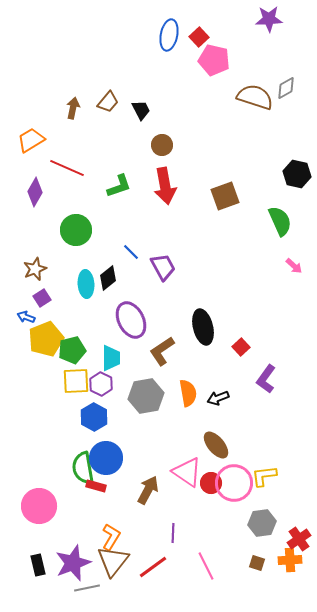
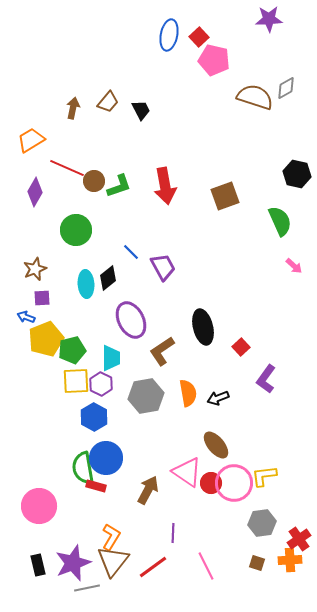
brown circle at (162, 145): moved 68 px left, 36 px down
purple square at (42, 298): rotated 30 degrees clockwise
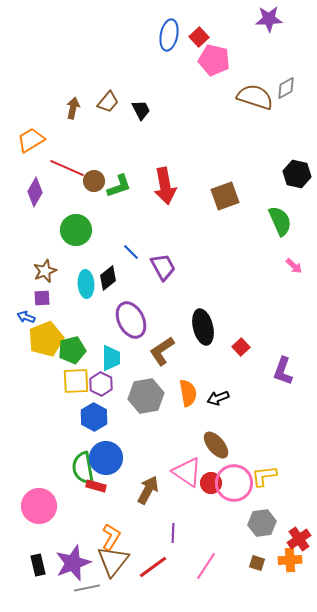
brown star at (35, 269): moved 10 px right, 2 px down
purple L-shape at (266, 379): moved 17 px right, 8 px up; rotated 16 degrees counterclockwise
pink line at (206, 566): rotated 60 degrees clockwise
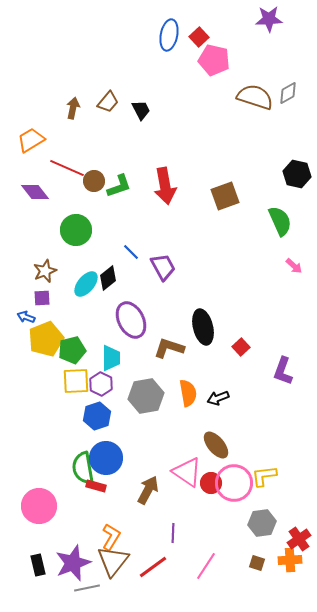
gray diamond at (286, 88): moved 2 px right, 5 px down
purple diamond at (35, 192): rotated 68 degrees counterclockwise
cyan ellipse at (86, 284): rotated 44 degrees clockwise
brown L-shape at (162, 351): moved 7 px right, 3 px up; rotated 52 degrees clockwise
blue hexagon at (94, 417): moved 3 px right, 1 px up; rotated 12 degrees clockwise
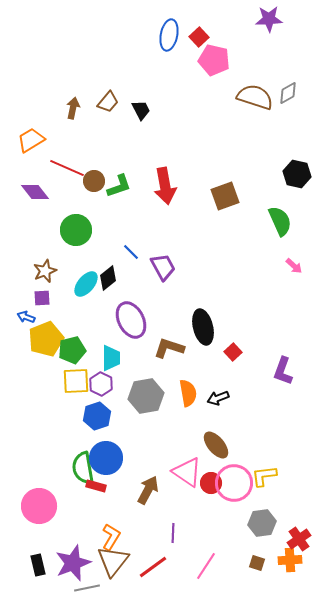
red square at (241, 347): moved 8 px left, 5 px down
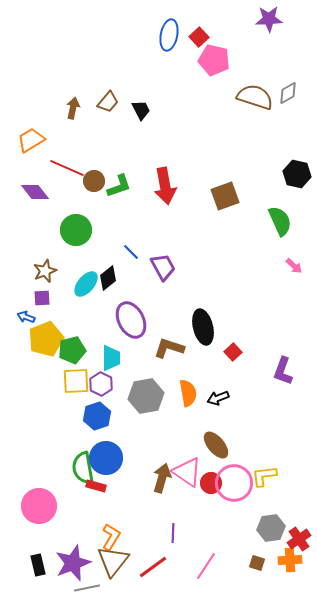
brown arrow at (148, 490): moved 14 px right, 12 px up; rotated 12 degrees counterclockwise
gray hexagon at (262, 523): moved 9 px right, 5 px down
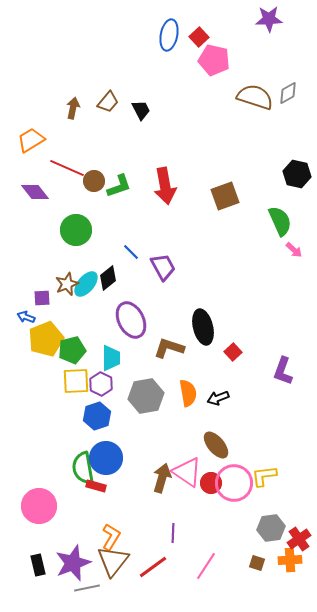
pink arrow at (294, 266): moved 16 px up
brown star at (45, 271): moved 22 px right, 13 px down
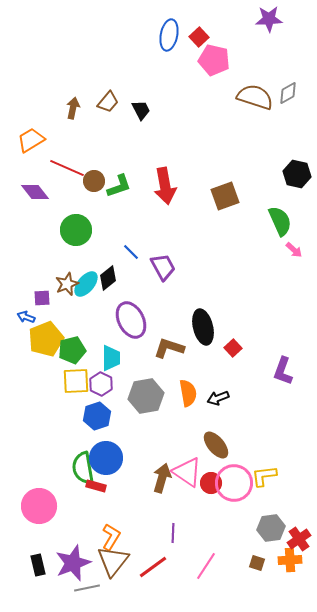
red square at (233, 352): moved 4 px up
